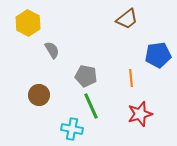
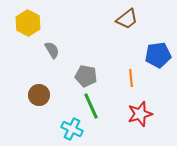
cyan cross: rotated 15 degrees clockwise
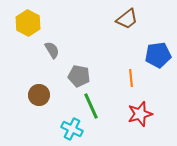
gray pentagon: moved 7 px left
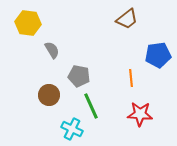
yellow hexagon: rotated 20 degrees counterclockwise
brown circle: moved 10 px right
red star: rotated 20 degrees clockwise
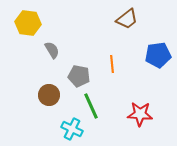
orange line: moved 19 px left, 14 px up
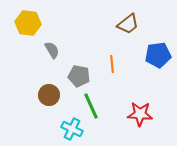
brown trapezoid: moved 1 px right, 5 px down
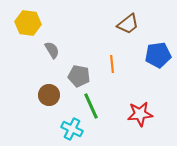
red star: rotated 10 degrees counterclockwise
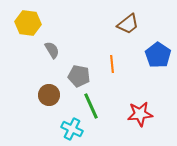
blue pentagon: rotated 30 degrees counterclockwise
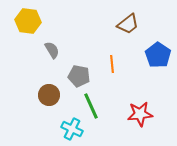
yellow hexagon: moved 2 px up
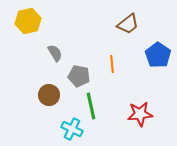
yellow hexagon: rotated 20 degrees counterclockwise
gray semicircle: moved 3 px right, 3 px down
green line: rotated 12 degrees clockwise
